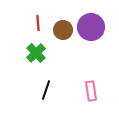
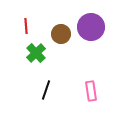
red line: moved 12 px left, 3 px down
brown circle: moved 2 px left, 4 px down
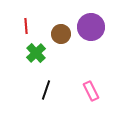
pink rectangle: rotated 18 degrees counterclockwise
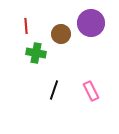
purple circle: moved 4 px up
green cross: rotated 36 degrees counterclockwise
black line: moved 8 px right
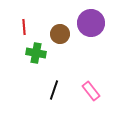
red line: moved 2 px left, 1 px down
brown circle: moved 1 px left
pink rectangle: rotated 12 degrees counterclockwise
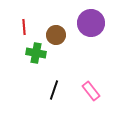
brown circle: moved 4 px left, 1 px down
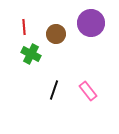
brown circle: moved 1 px up
green cross: moved 5 px left, 1 px down; rotated 18 degrees clockwise
pink rectangle: moved 3 px left
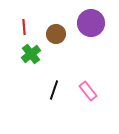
green cross: rotated 24 degrees clockwise
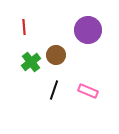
purple circle: moved 3 px left, 7 px down
brown circle: moved 21 px down
green cross: moved 8 px down
pink rectangle: rotated 30 degrees counterclockwise
